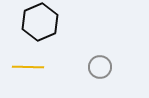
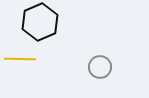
yellow line: moved 8 px left, 8 px up
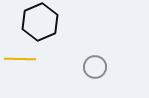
gray circle: moved 5 px left
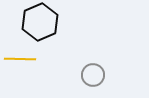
gray circle: moved 2 px left, 8 px down
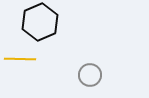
gray circle: moved 3 px left
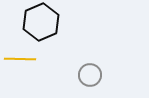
black hexagon: moved 1 px right
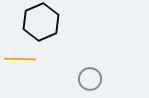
gray circle: moved 4 px down
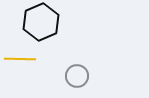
gray circle: moved 13 px left, 3 px up
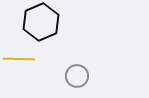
yellow line: moved 1 px left
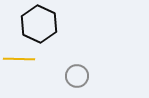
black hexagon: moved 2 px left, 2 px down; rotated 12 degrees counterclockwise
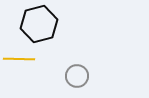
black hexagon: rotated 21 degrees clockwise
